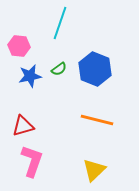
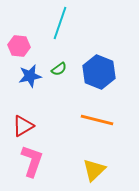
blue hexagon: moved 4 px right, 3 px down
red triangle: rotated 15 degrees counterclockwise
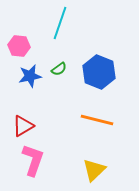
pink L-shape: moved 1 px right, 1 px up
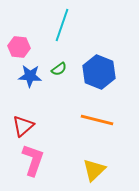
cyan line: moved 2 px right, 2 px down
pink hexagon: moved 1 px down
blue star: rotated 15 degrees clockwise
red triangle: rotated 10 degrees counterclockwise
